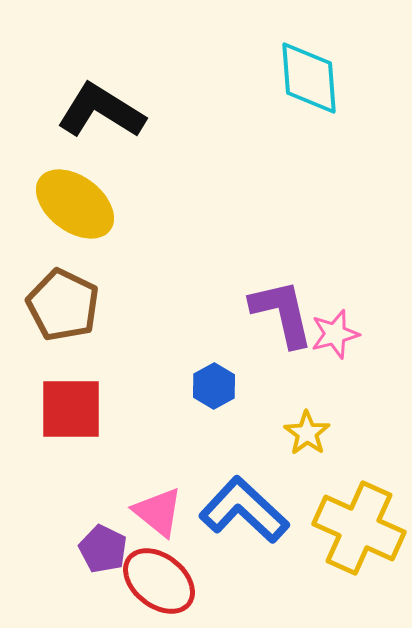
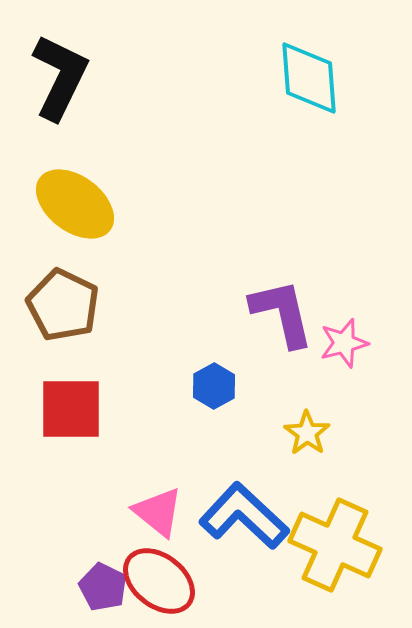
black L-shape: moved 41 px left, 34 px up; rotated 84 degrees clockwise
pink star: moved 9 px right, 9 px down
blue L-shape: moved 6 px down
yellow cross: moved 24 px left, 17 px down
purple pentagon: moved 38 px down
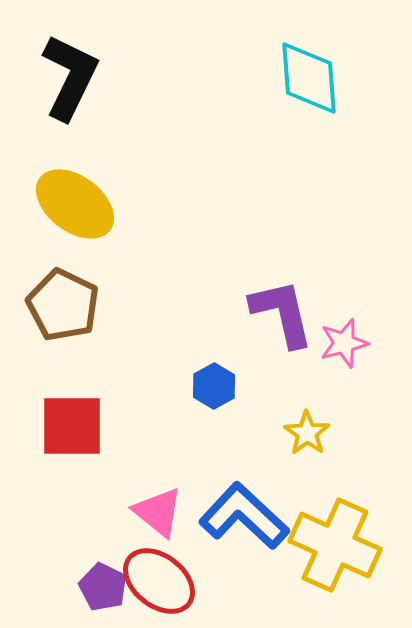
black L-shape: moved 10 px right
red square: moved 1 px right, 17 px down
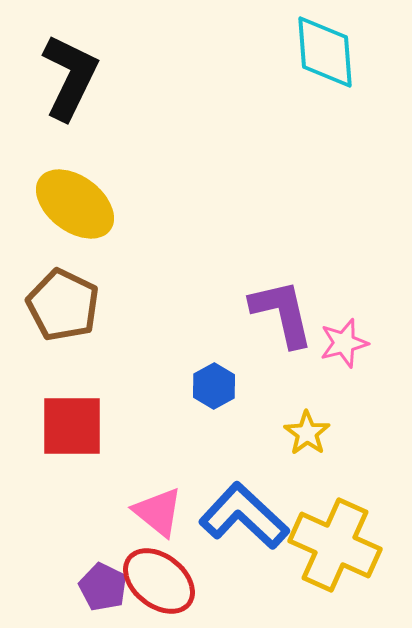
cyan diamond: moved 16 px right, 26 px up
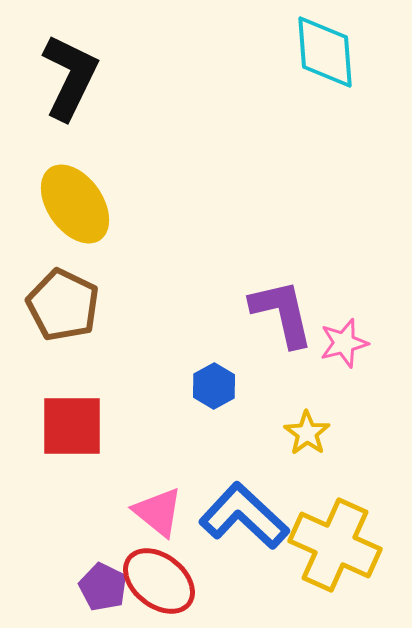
yellow ellipse: rotated 18 degrees clockwise
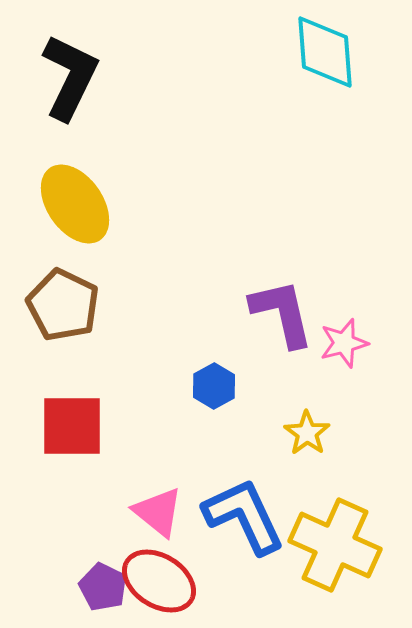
blue L-shape: rotated 22 degrees clockwise
red ellipse: rotated 6 degrees counterclockwise
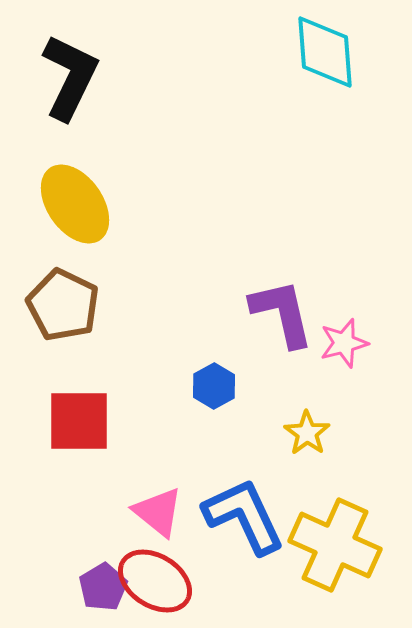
red square: moved 7 px right, 5 px up
red ellipse: moved 4 px left
purple pentagon: rotated 15 degrees clockwise
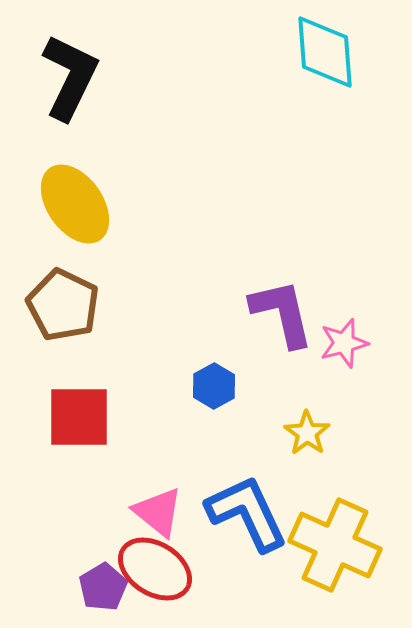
red square: moved 4 px up
blue L-shape: moved 3 px right, 3 px up
red ellipse: moved 12 px up
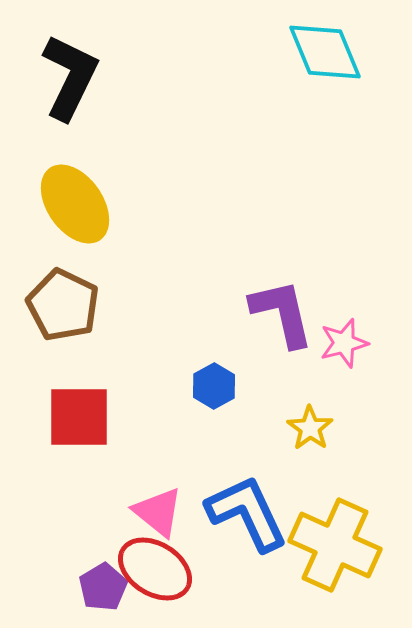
cyan diamond: rotated 18 degrees counterclockwise
yellow star: moved 3 px right, 5 px up
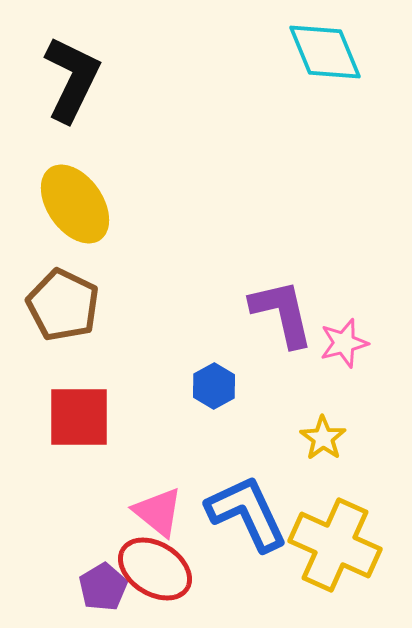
black L-shape: moved 2 px right, 2 px down
yellow star: moved 13 px right, 10 px down
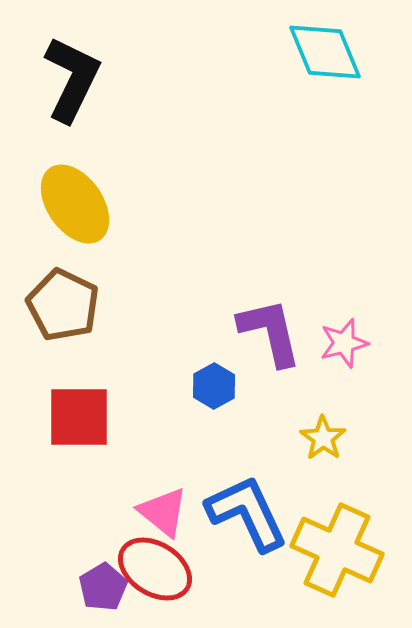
purple L-shape: moved 12 px left, 19 px down
pink triangle: moved 5 px right
yellow cross: moved 2 px right, 5 px down
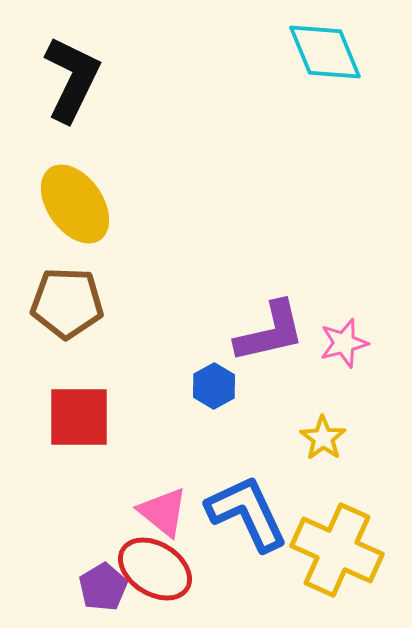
brown pentagon: moved 4 px right, 2 px up; rotated 24 degrees counterclockwise
purple L-shape: rotated 90 degrees clockwise
